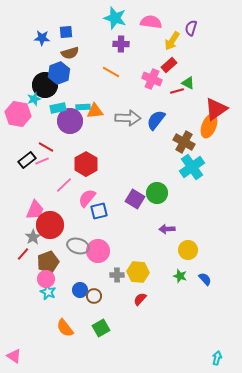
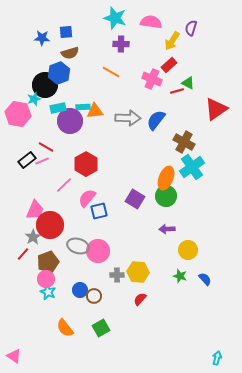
orange ellipse at (209, 126): moved 43 px left, 52 px down
green circle at (157, 193): moved 9 px right, 3 px down
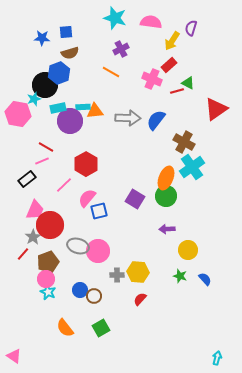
purple cross at (121, 44): moved 5 px down; rotated 28 degrees counterclockwise
black rectangle at (27, 160): moved 19 px down
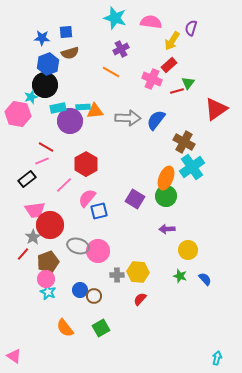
blue hexagon at (59, 73): moved 11 px left, 9 px up
green triangle at (188, 83): rotated 40 degrees clockwise
cyan star at (34, 99): moved 3 px left, 2 px up
pink trapezoid at (35, 210): rotated 60 degrees clockwise
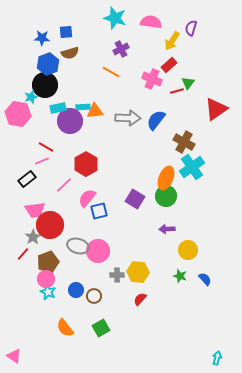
blue circle at (80, 290): moved 4 px left
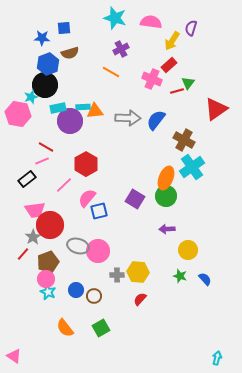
blue square at (66, 32): moved 2 px left, 4 px up
brown cross at (184, 142): moved 2 px up
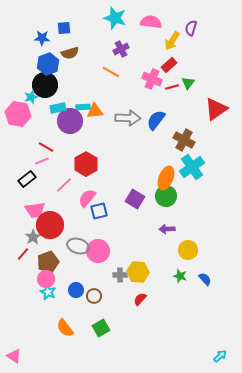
red line at (177, 91): moved 5 px left, 4 px up
gray cross at (117, 275): moved 3 px right
cyan arrow at (217, 358): moved 3 px right, 2 px up; rotated 32 degrees clockwise
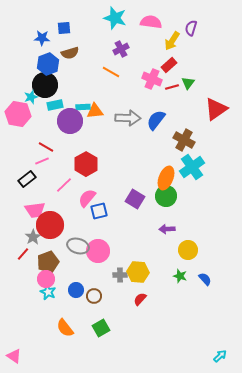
cyan rectangle at (58, 108): moved 3 px left, 3 px up
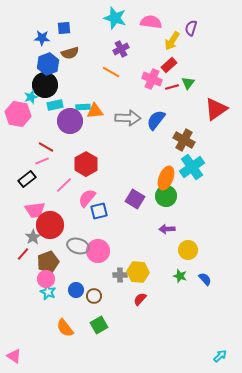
green square at (101, 328): moved 2 px left, 3 px up
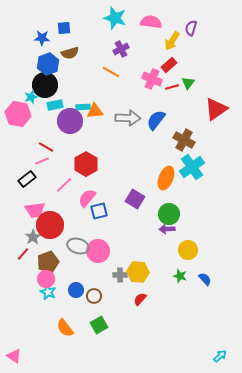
green circle at (166, 196): moved 3 px right, 18 px down
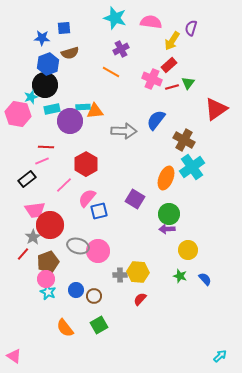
cyan rectangle at (55, 105): moved 3 px left, 4 px down
gray arrow at (128, 118): moved 4 px left, 13 px down
red line at (46, 147): rotated 28 degrees counterclockwise
